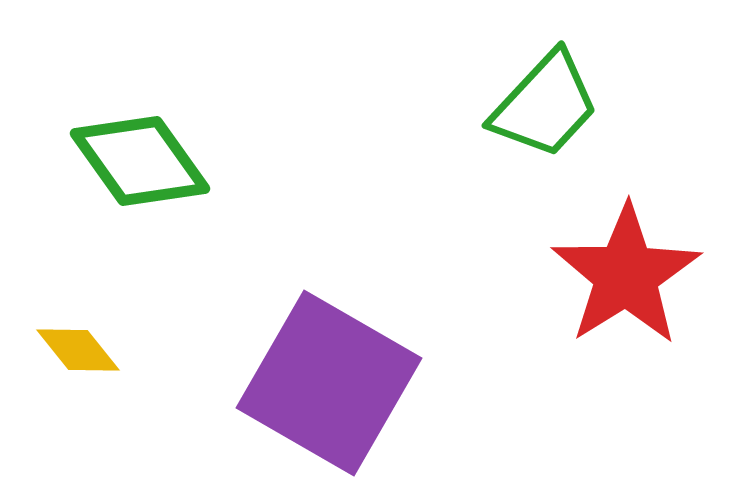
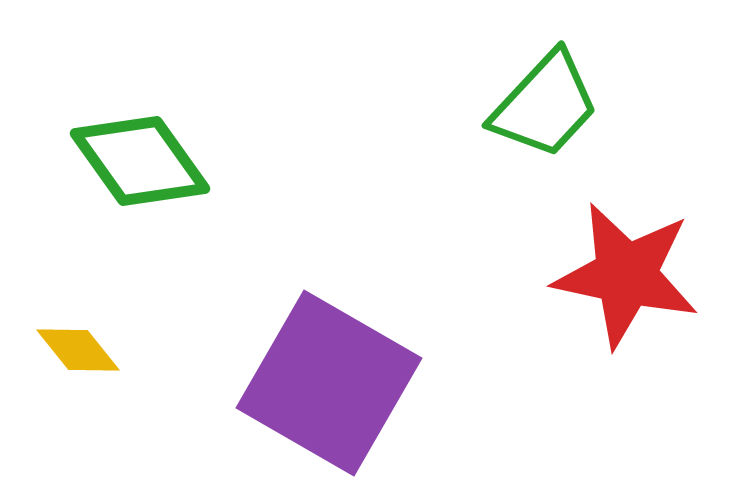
red star: rotated 28 degrees counterclockwise
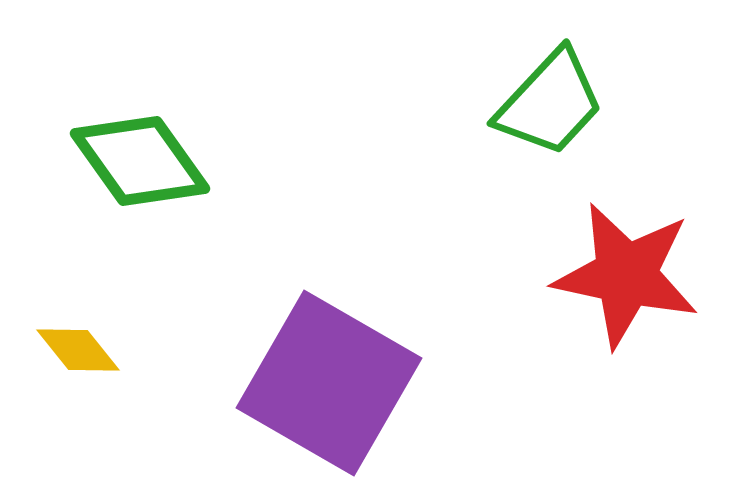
green trapezoid: moved 5 px right, 2 px up
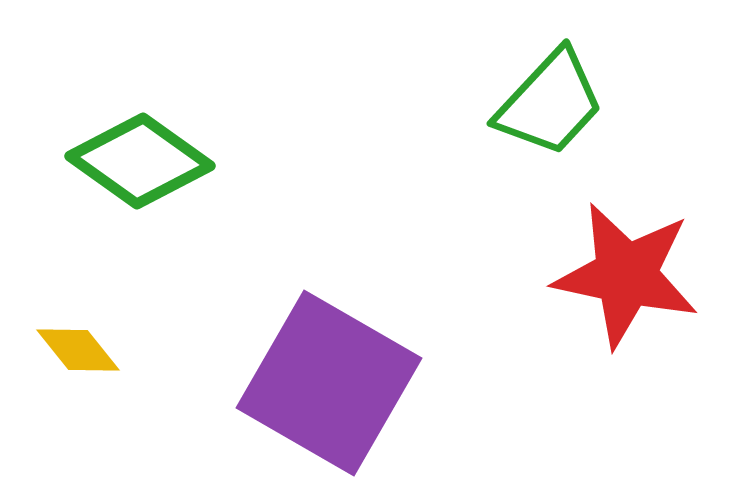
green diamond: rotated 19 degrees counterclockwise
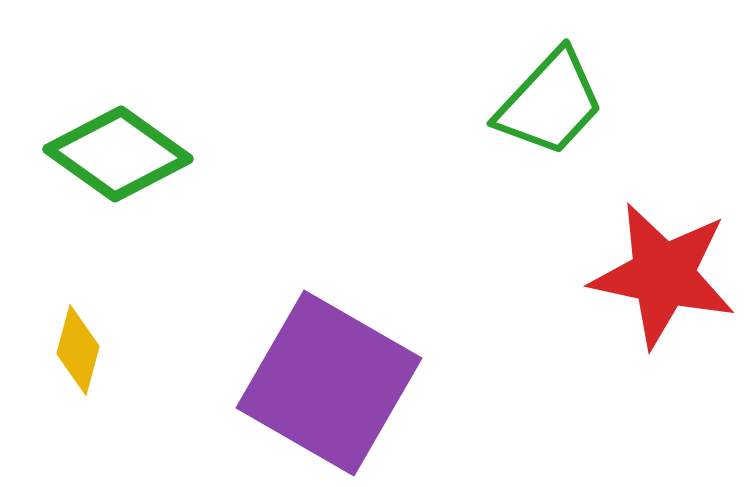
green diamond: moved 22 px left, 7 px up
red star: moved 37 px right
yellow diamond: rotated 54 degrees clockwise
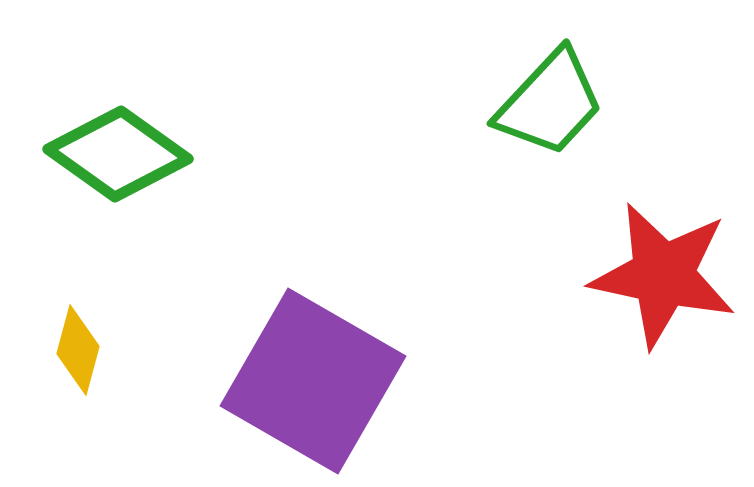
purple square: moved 16 px left, 2 px up
